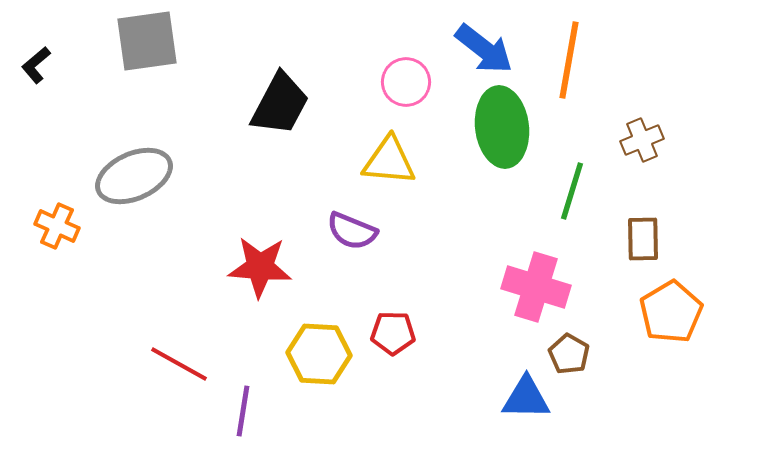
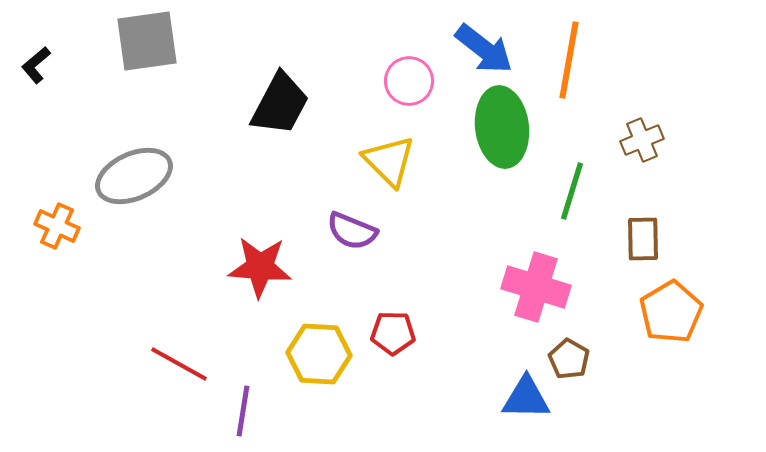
pink circle: moved 3 px right, 1 px up
yellow triangle: rotated 40 degrees clockwise
brown pentagon: moved 5 px down
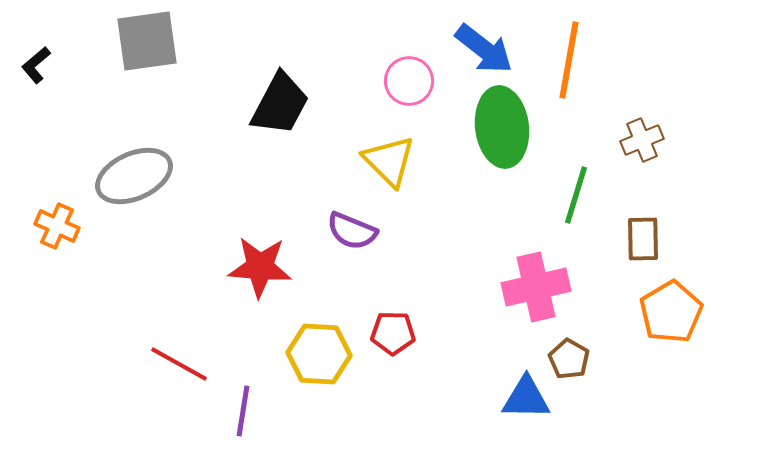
green line: moved 4 px right, 4 px down
pink cross: rotated 30 degrees counterclockwise
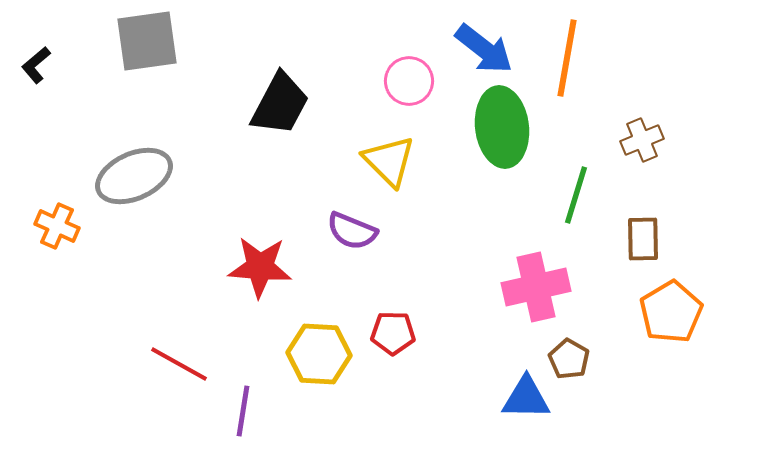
orange line: moved 2 px left, 2 px up
